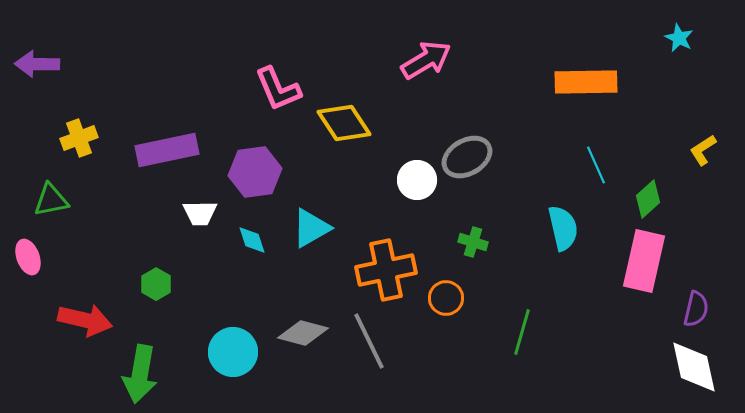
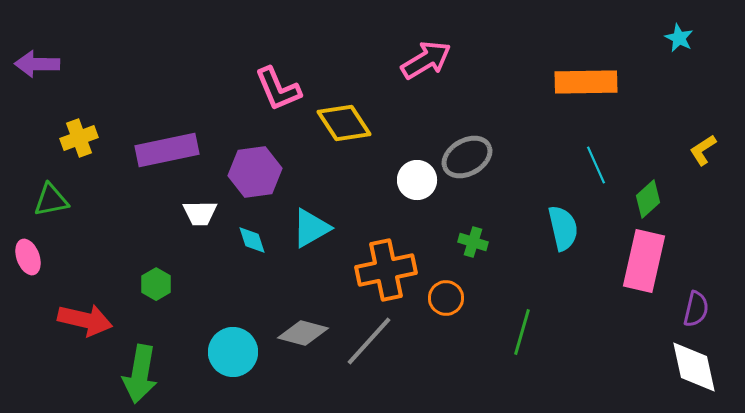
gray line: rotated 68 degrees clockwise
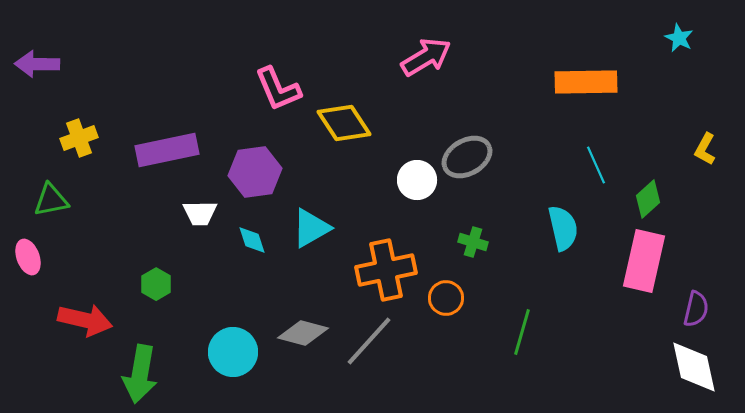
pink arrow: moved 3 px up
yellow L-shape: moved 2 px right, 1 px up; rotated 28 degrees counterclockwise
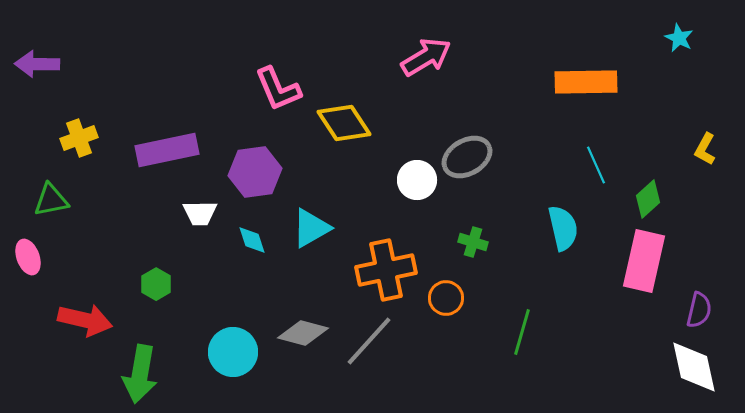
purple semicircle: moved 3 px right, 1 px down
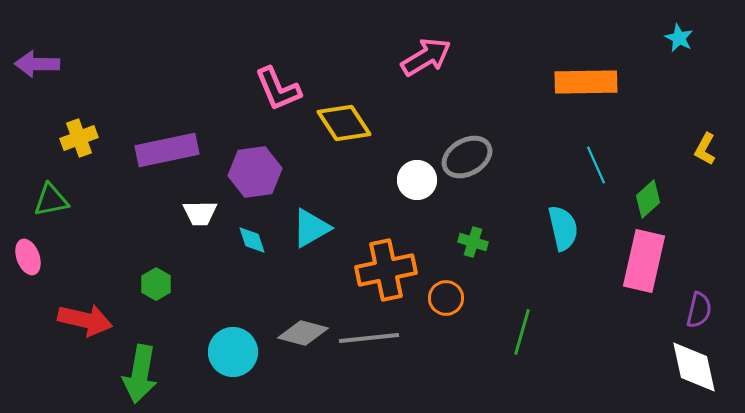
gray line: moved 3 px up; rotated 42 degrees clockwise
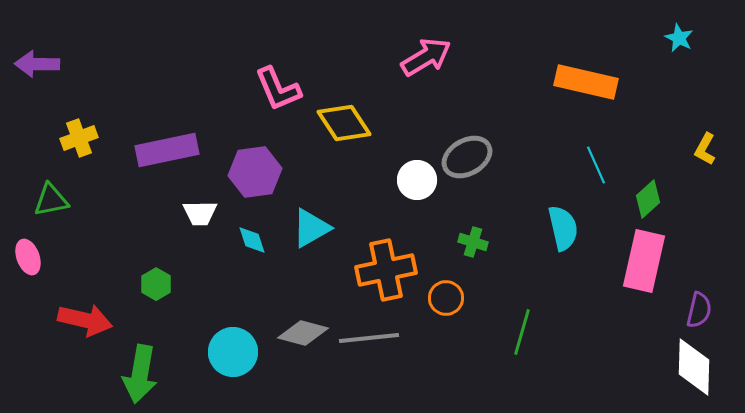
orange rectangle: rotated 14 degrees clockwise
white diamond: rotated 14 degrees clockwise
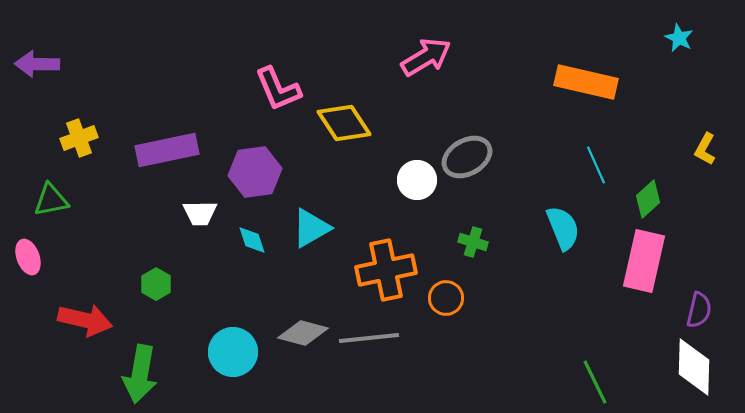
cyan semicircle: rotated 9 degrees counterclockwise
green line: moved 73 px right, 50 px down; rotated 42 degrees counterclockwise
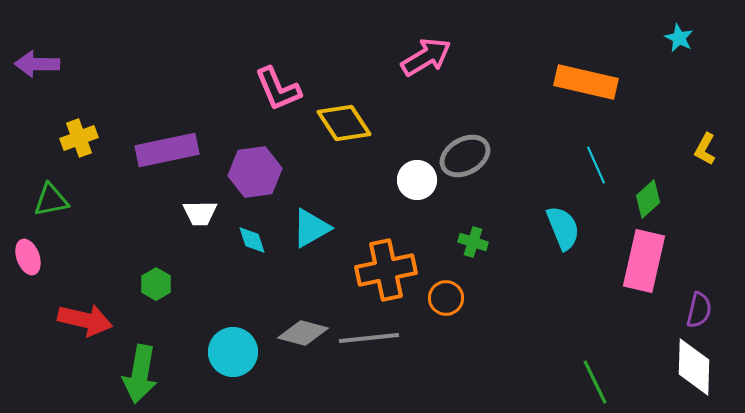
gray ellipse: moved 2 px left, 1 px up
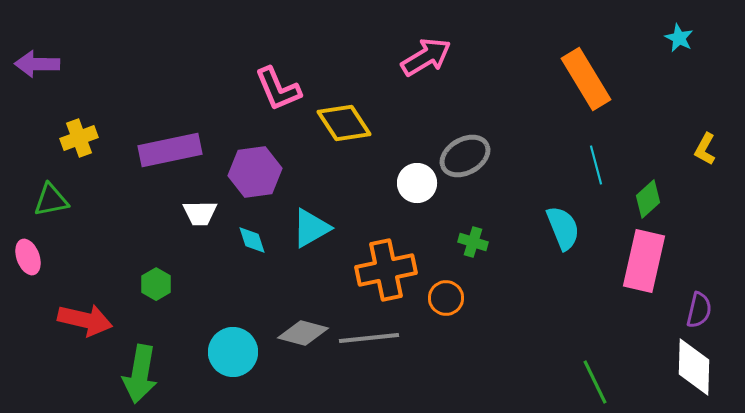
orange rectangle: moved 3 px up; rotated 46 degrees clockwise
purple rectangle: moved 3 px right
cyan line: rotated 9 degrees clockwise
white circle: moved 3 px down
